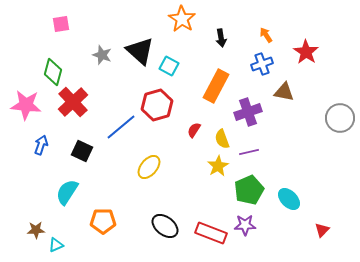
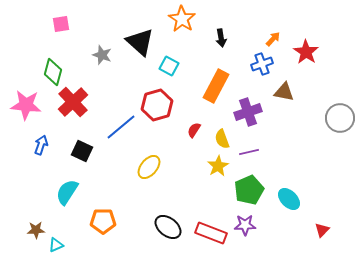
orange arrow: moved 7 px right, 4 px down; rotated 77 degrees clockwise
black triangle: moved 9 px up
black ellipse: moved 3 px right, 1 px down
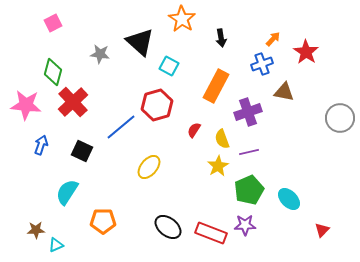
pink square: moved 8 px left, 1 px up; rotated 18 degrees counterclockwise
gray star: moved 2 px left, 1 px up; rotated 12 degrees counterclockwise
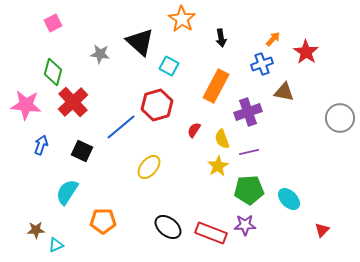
green pentagon: rotated 20 degrees clockwise
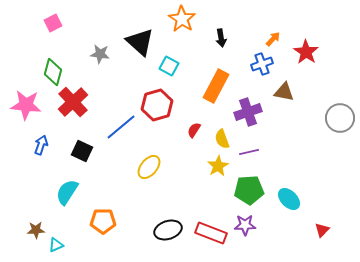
black ellipse: moved 3 px down; rotated 56 degrees counterclockwise
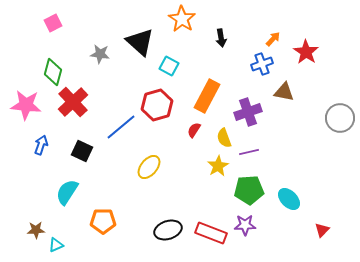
orange rectangle: moved 9 px left, 10 px down
yellow semicircle: moved 2 px right, 1 px up
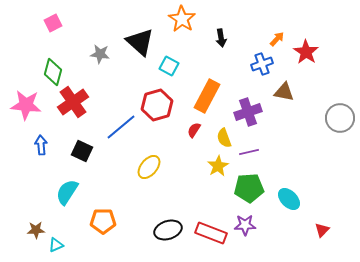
orange arrow: moved 4 px right
red cross: rotated 8 degrees clockwise
blue arrow: rotated 24 degrees counterclockwise
green pentagon: moved 2 px up
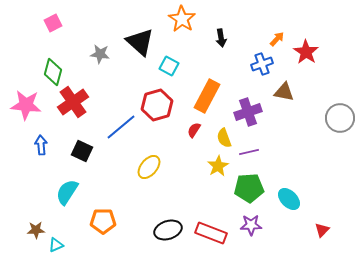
purple star: moved 6 px right
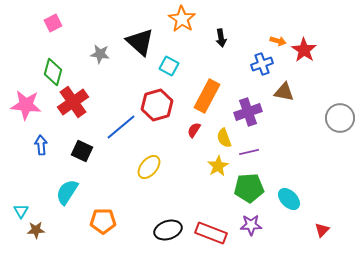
orange arrow: moved 1 px right, 2 px down; rotated 63 degrees clockwise
red star: moved 2 px left, 2 px up
cyan triangle: moved 35 px left, 34 px up; rotated 35 degrees counterclockwise
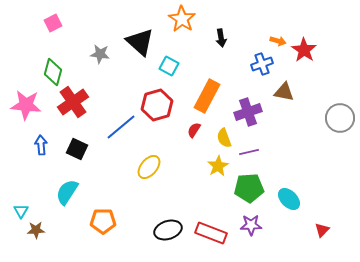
black square: moved 5 px left, 2 px up
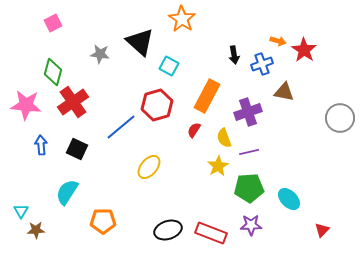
black arrow: moved 13 px right, 17 px down
